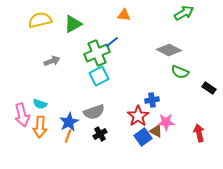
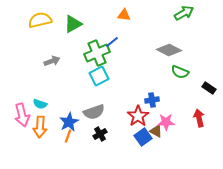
red arrow: moved 15 px up
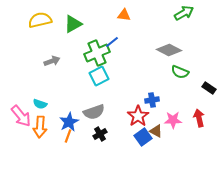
pink arrow: moved 1 px left, 1 px down; rotated 25 degrees counterclockwise
pink star: moved 7 px right, 2 px up
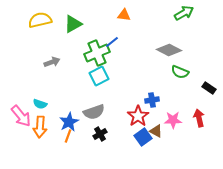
gray arrow: moved 1 px down
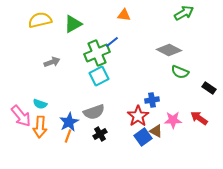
red arrow: rotated 42 degrees counterclockwise
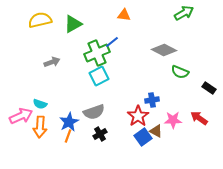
gray diamond: moved 5 px left
pink arrow: rotated 75 degrees counterclockwise
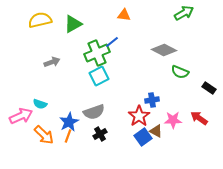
red star: moved 1 px right
orange arrow: moved 4 px right, 8 px down; rotated 50 degrees counterclockwise
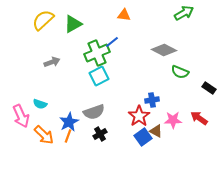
yellow semicircle: moved 3 px right; rotated 30 degrees counterclockwise
pink arrow: rotated 90 degrees clockwise
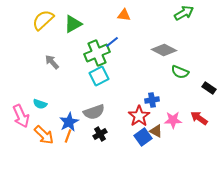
gray arrow: rotated 112 degrees counterclockwise
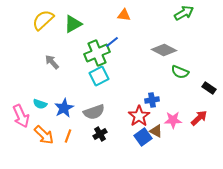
red arrow: rotated 102 degrees clockwise
blue star: moved 5 px left, 14 px up
